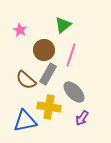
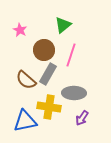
gray ellipse: moved 1 px down; rotated 45 degrees counterclockwise
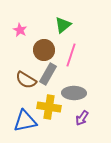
brown semicircle: rotated 10 degrees counterclockwise
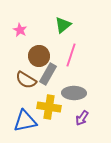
brown circle: moved 5 px left, 6 px down
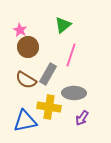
brown circle: moved 11 px left, 9 px up
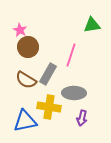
green triangle: moved 29 px right; rotated 30 degrees clockwise
purple arrow: rotated 21 degrees counterclockwise
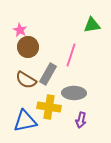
purple arrow: moved 1 px left, 2 px down
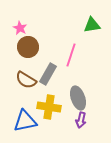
pink star: moved 2 px up
gray ellipse: moved 4 px right, 5 px down; rotated 70 degrees clockwise
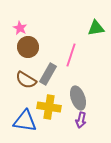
green triangle: moved 4 px right, 3 px down
blue triangle: rotated 20 degrees clockwise
